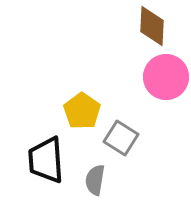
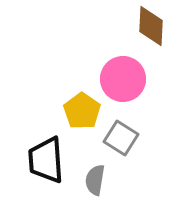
brown diamond: moved 1 px left
pink circle: moved 43 px left, 2 px down
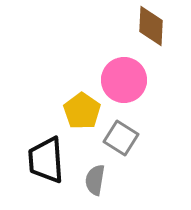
pink circle: moved 1 px right, 1 px down
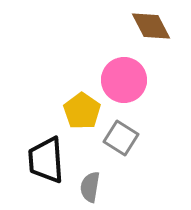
brown diamond: rotated 30 degrees counterclockwise
gray semicircle: moved 5 px left, 7 px down
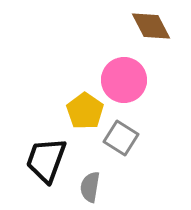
yellow pentagon: moved 3 px right
black trapezoid: rotated 24 degrees clockwise
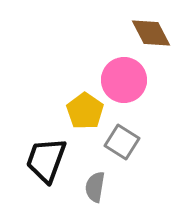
brown diamond: moved 7 px down
gray square: moved 1 px right, 4 px down
gray semicircle: moved 5 px right
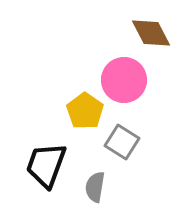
black trapezoid: moved 5 px down
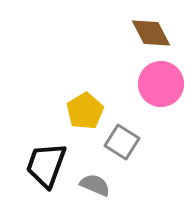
pink circle: moved 37 px right, 4 px down
yellow pentagon: rotated 6 degrees clockwise
gray semicircle: moved 2 px up; rotated 104 degrees clockwise
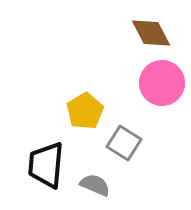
pink circle: moved 1 px right, 1 px up
gray square: moved 2 px right, 1 px down
black trapezoid: rotated 15 degrees counterclockwise
